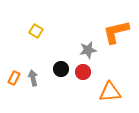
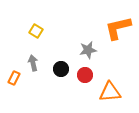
orange L-shape: moved 2 px right, 4 px up
red circle: moved 2 px right, 3 px down
gray arrow: moved 15 px up
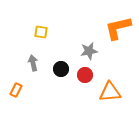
yellow square: moved 5 px right, 1 px down; rotated 24 degrees counterclockwise
gray star: moved 1 px right, 1 px down
orange rectangle: moved 2 px right, 12 px down
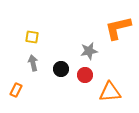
yellow square: moved 9 px left, 5 px down
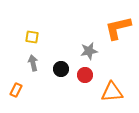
orange triangle: moved 2 px right
